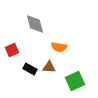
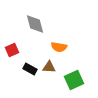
green square: moved 1 px left, 1 px up
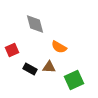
orange semicircle: rotated 21 degrees clockwise
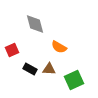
brown triangle: moved 2 px down
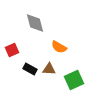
gray diamond: moved 1 px up
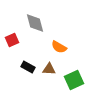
red square: moved 10 px up
black rectangle: moved 2 px left, 2 px up
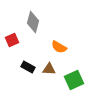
gray diamond: moved 2 px left, 1 px up; rotated 30 degrees clockwise
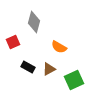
gray diamond: moved 1 px right
red square: moved 1 px right, 2 px down
brown triangle: rotated 32 degrees counterclockwise
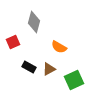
black rectangle: moved 1 px right
